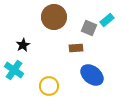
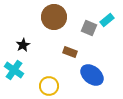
brown rectangle: moved 6 px left, 4 px down; rotated 24 degrees clockwise
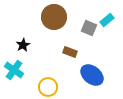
yellow circle: moved 1 px left, 1 px down
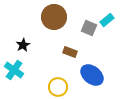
yellow circle: moved 10 px right
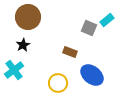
brown circle: moved 26 px left
cyan cross: rotated 18 degrees clockwise
yellow circle: moved 4 px up
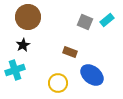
gray square: moved 4 px left, 6 px up
cyan cross: moved 1 px right; rotated 18 degrees clockwise
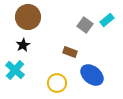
gray square: moved 3 px down; rotated 14 degrees clockwise
cyan cross: rotated 30 degrees counterclockwise
yellow circle: moved 1 px left
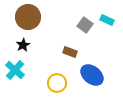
cyan rectangle: rotated 64 degrees clockwise
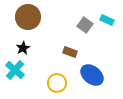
black star: moved 3 px down
